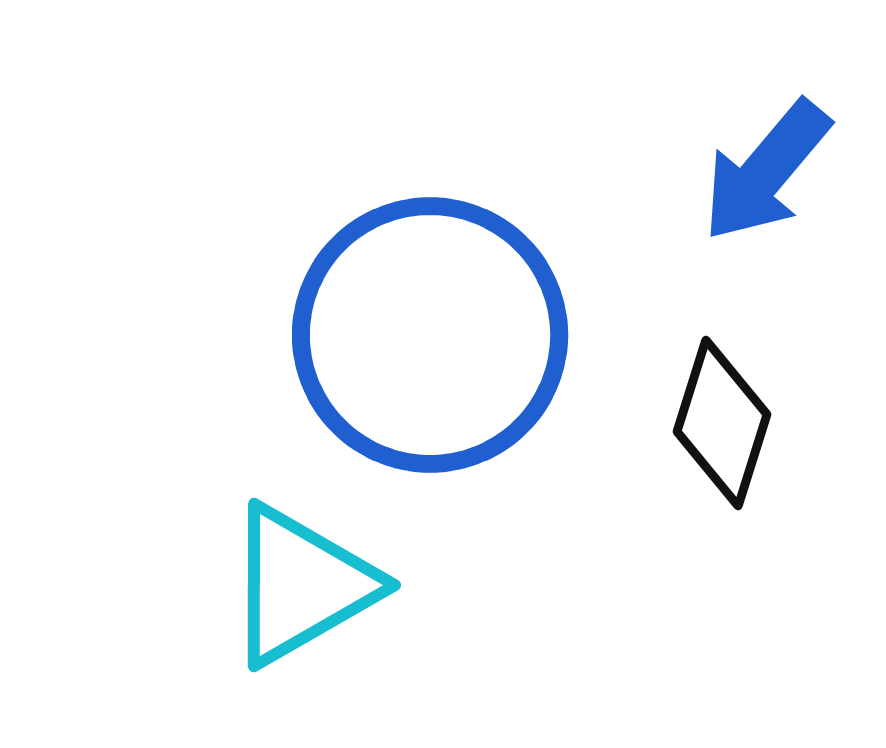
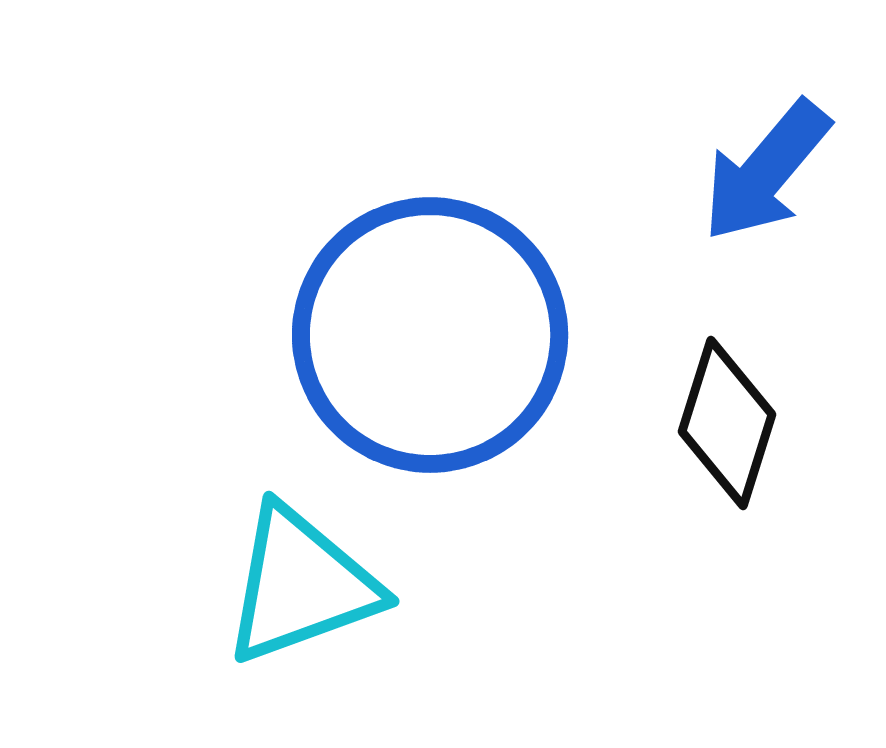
black diamond: moved 5 px right
cyan triangle: rotated 10 degrees clockwise
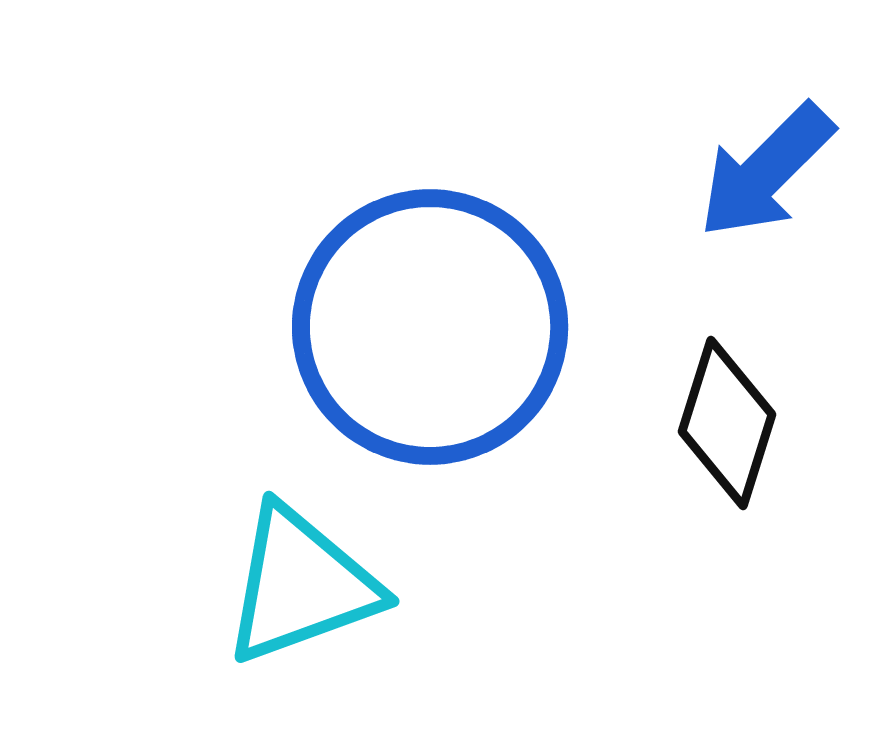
blue arrow: rotated 5 degrees clockwise
blue circle: moved 8 px up
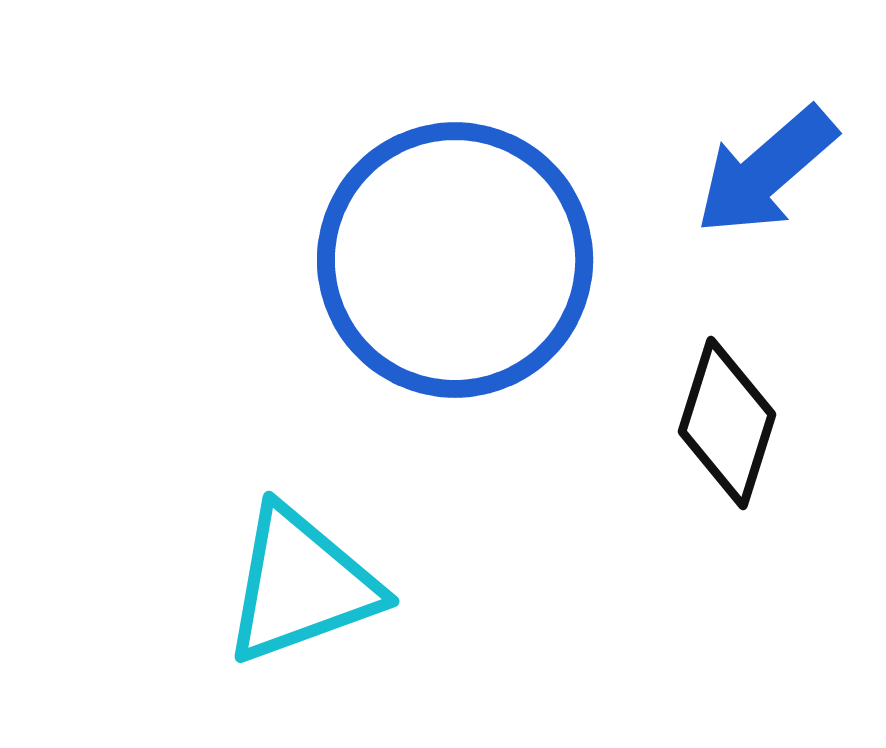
blue arrow: rotated 4 degrees clockwise
blue circle: moved 25 px right, 67 px up
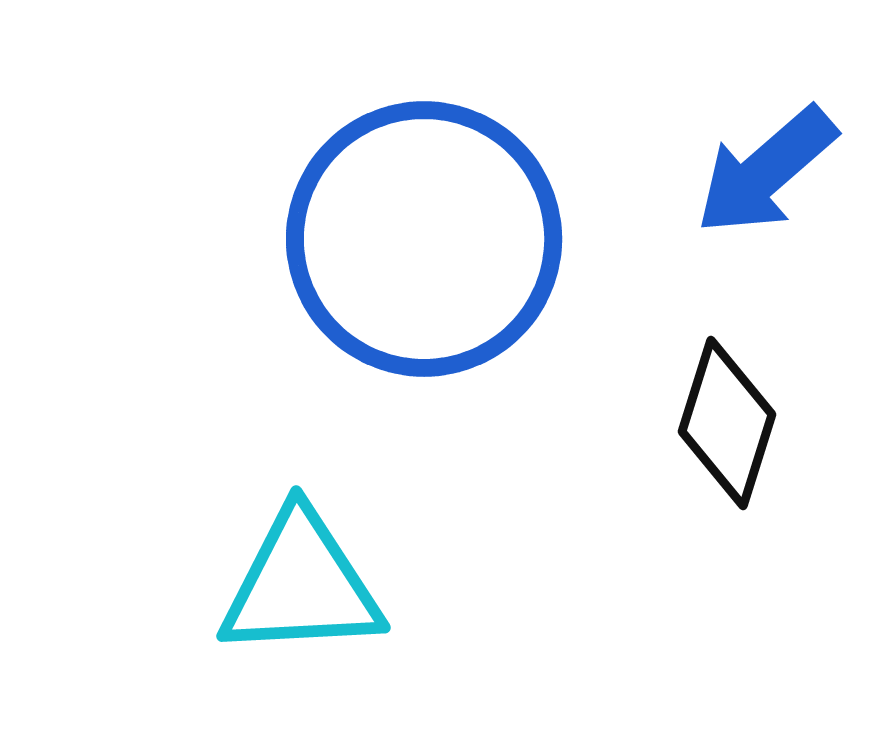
blue circle: moved 31 px left, 21 px up
cyan triangle: rotated 17 degrees clockwise
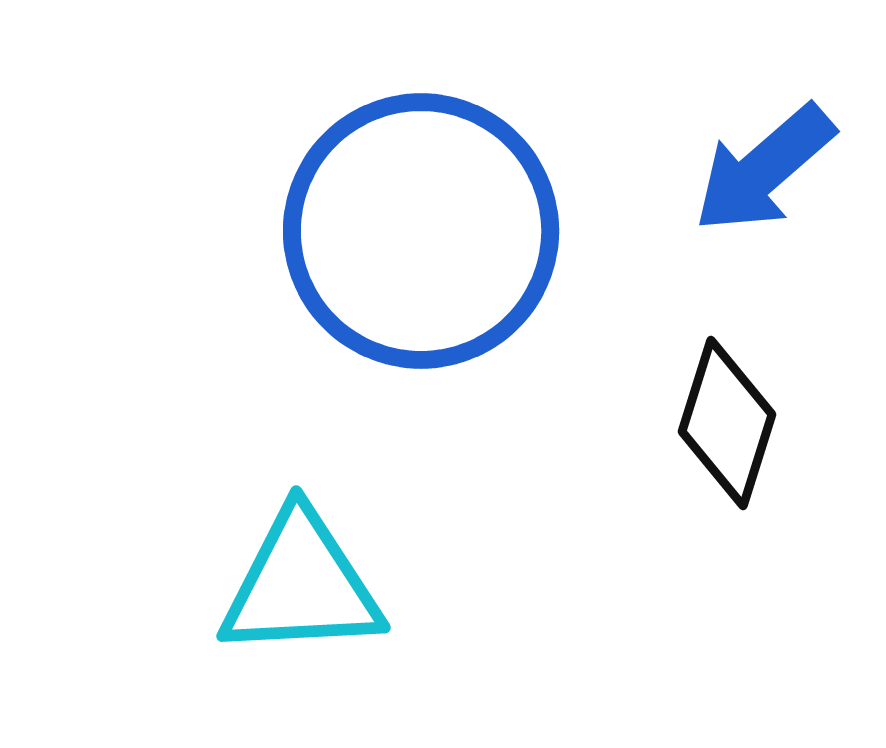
blue arrow: moved 2 px left, 2 px up
blue circle: moved 3 px left, 8 px up
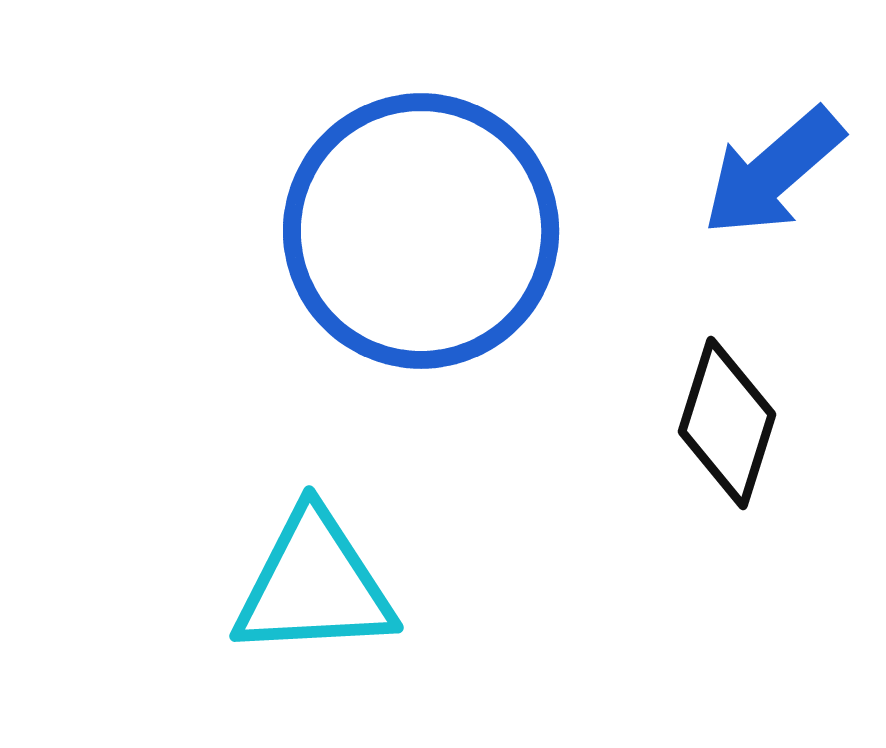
blue arrow: moved 9 px right, 3 px down
cyan triangle: moved 13 px right
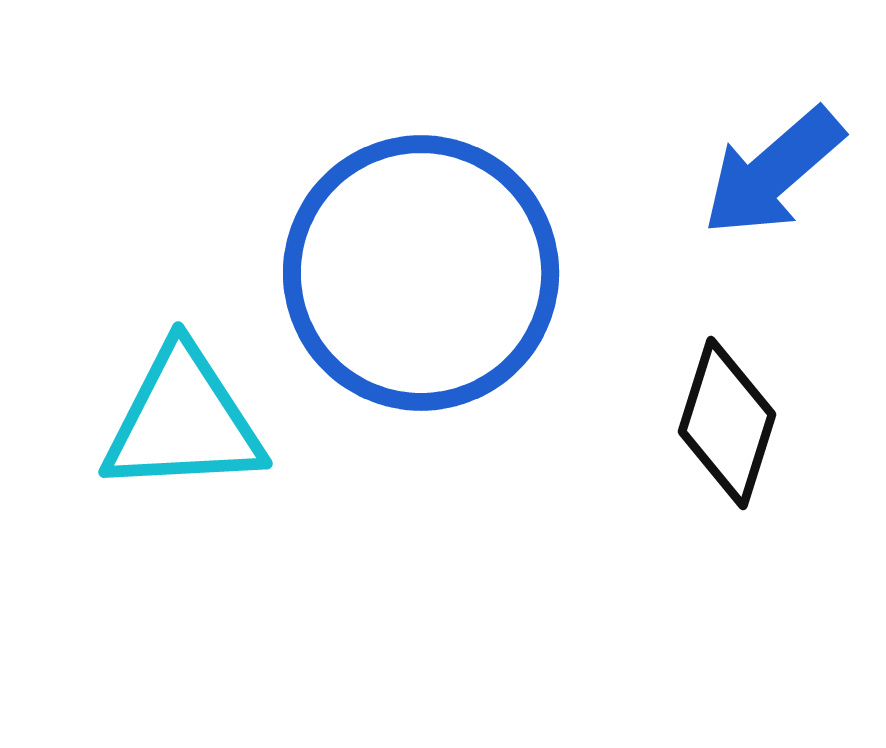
blue circle: moved 42 px down
cyan triangle: moved 131 px left, 164 px up
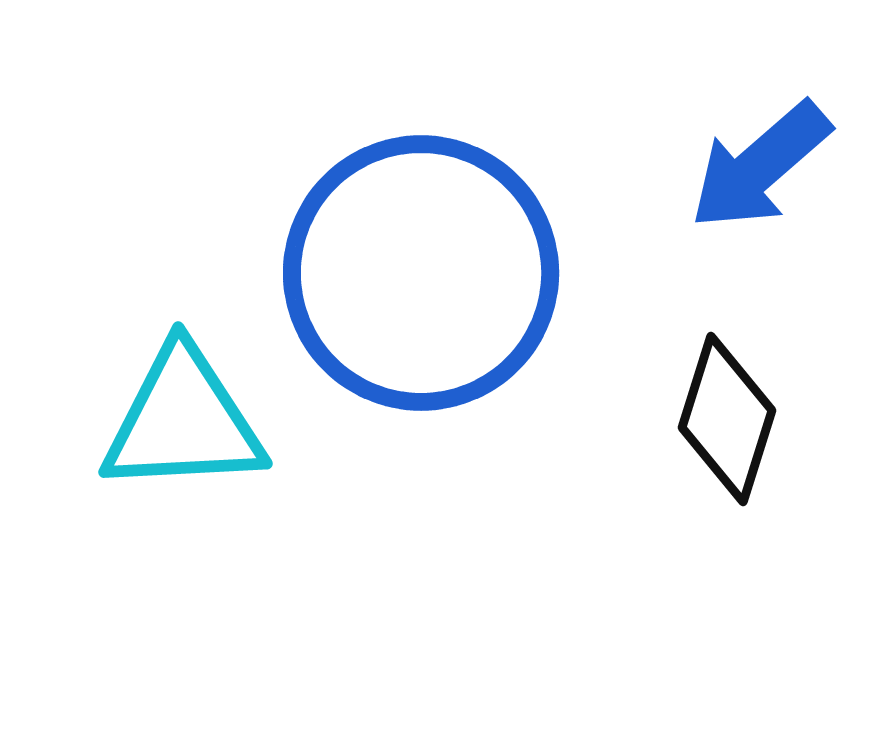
blue arrow: moved 13 px left, 6 px up
black diamond: moved 4 px up
